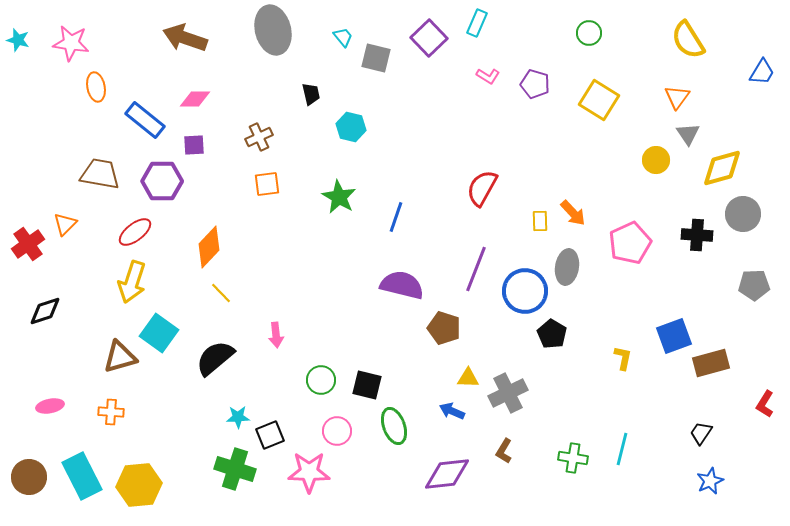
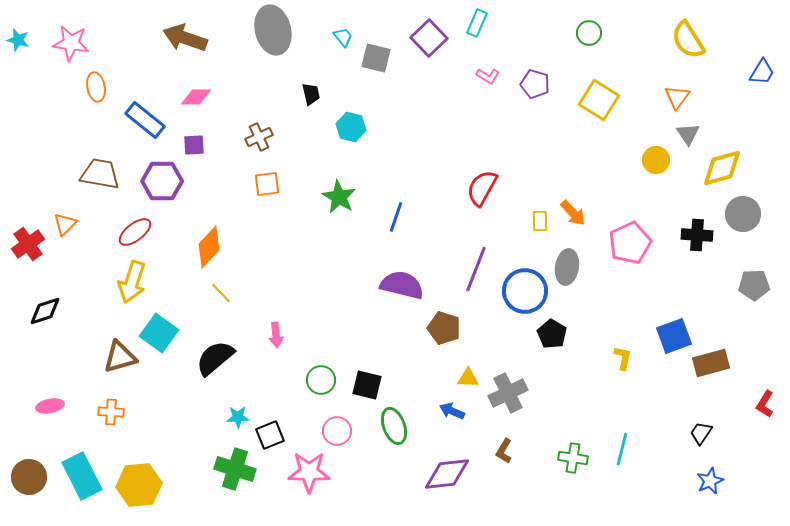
pink diamond at (195, 99): moved 1 px right, 2 px up
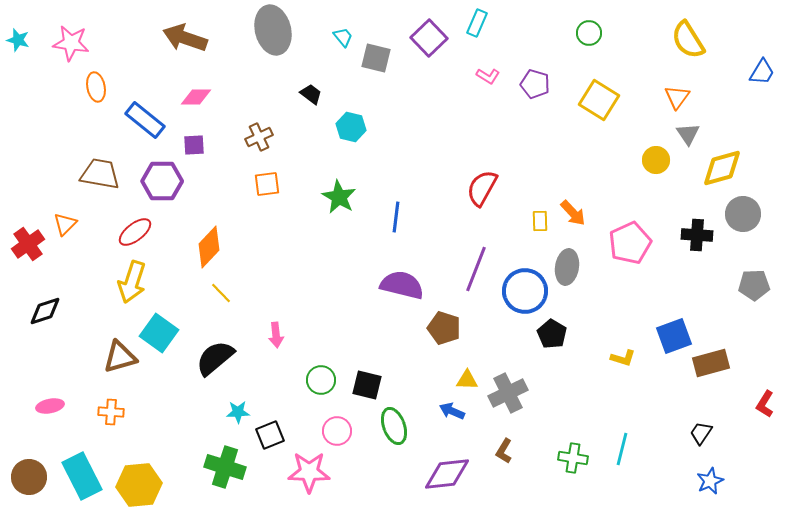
black trapezoid at (311, 94): rotated 40 degrees counterclockwise
blue line at (396, 217): rotated 12 degrees counterclockwise
yellow L-shape at (623, 358): rotated 95 degrees clockwise
yellow triangle at (468, 378): moved 1 px left, 2 px down
cyan star at (238, 417): moved 5 px up
green cross at (235, 469): moved 10 px left, 2 px up
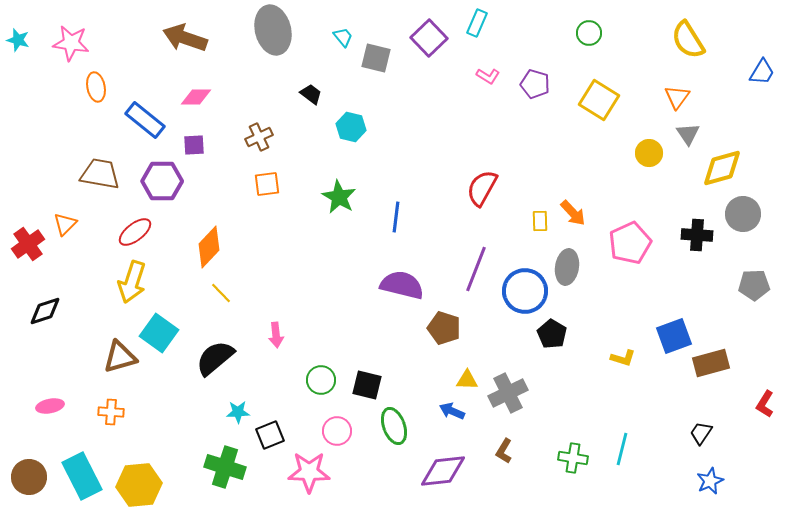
yellow circle at (656, 160): moved 7 px left, 7 px up
purple diamond at (447, 474): moved 4 px left, 3 px up
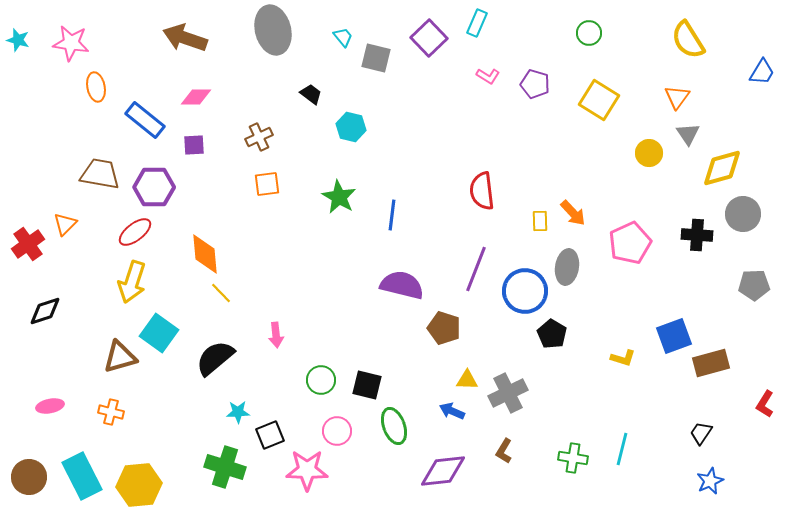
purple hexagon at (162, 181): moved 8 px left, 6 px down
red semicircle at (482, 188): moved 3 px down; rotated 36 degrees counterclockwise
blue line at (396, 217): moved 4 px left, 2 px up
orange diamond at (209, 247): moved 4 px left, 7 px down; rotated 48 degrees counterclockwise
orange cross at (111, 412): rotated 10 degrees clockwise
pink star at (309, 472): moved 2 px left, 2 px up
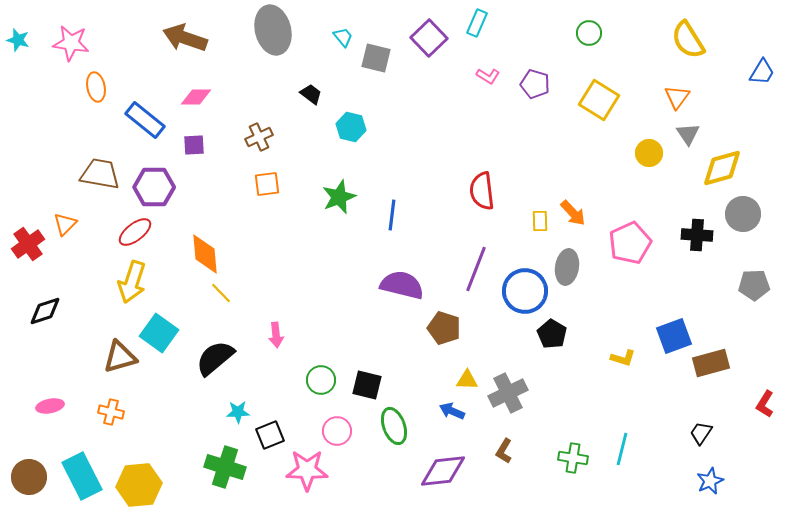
green star at (339, 197): rotated 20 degrees clockwise
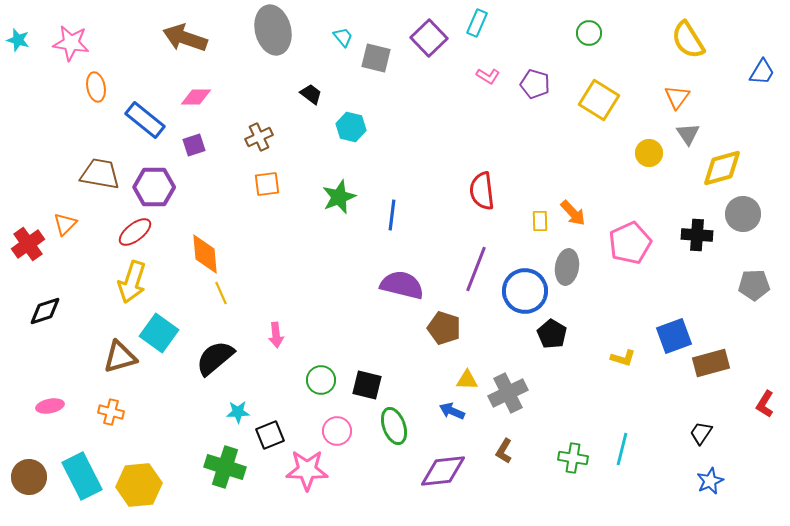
purple square at (194, 145): rotated 15 degrees counterclockwise
yellow line at (221, 293): rotated 20 degrees clockwise
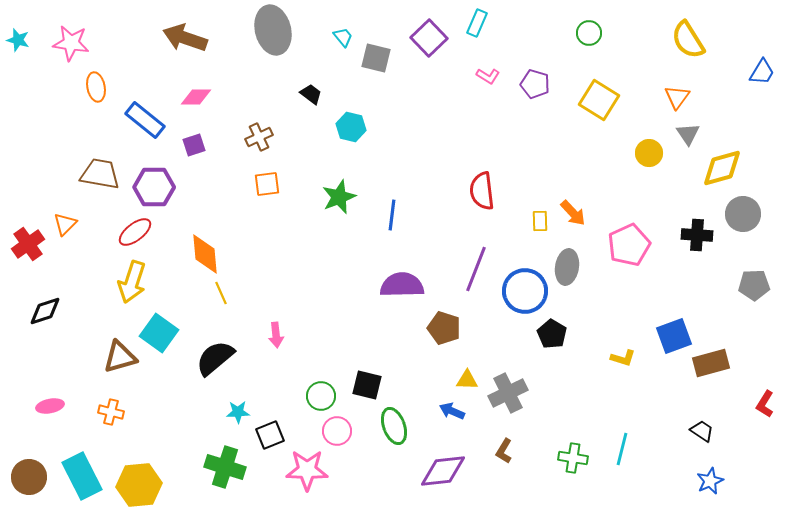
pink pentagon at (630, 243): moved 1 px left, 2 px down
purple semicircle at (402, 285): rotated 15 degrees counterclockwise
green circle at (321, 380): moved 16 px down
black trapezoid at (701, 433): moved 1 px right, 2 px up; rotated 90 degrees clockwise
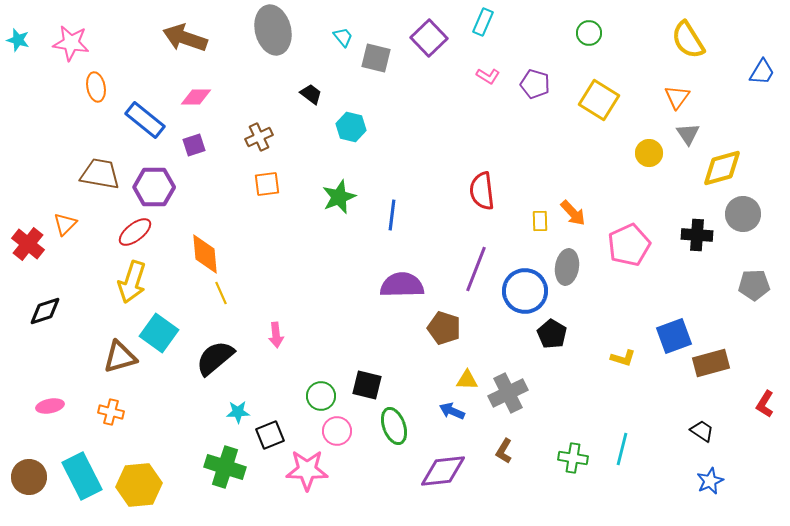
cyan rectangle at (477, 23): moved 6 px right, 1 px up
red cross at (28, 244): rotated 16 degrees counterclockwise
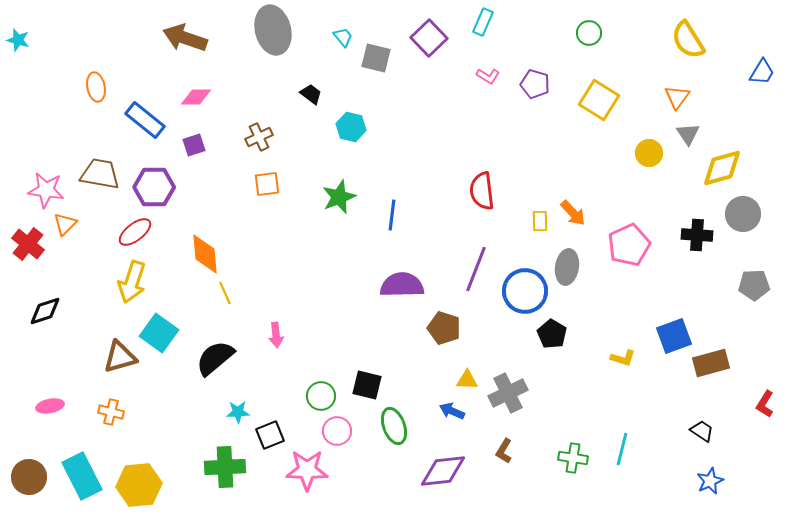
pink star at (71, 43): moved 25 px left, 147 px down
yellow line at (221, 293): moved 4 px right
green cross at (225, 467): rotated 21 degrees counterclockwise
